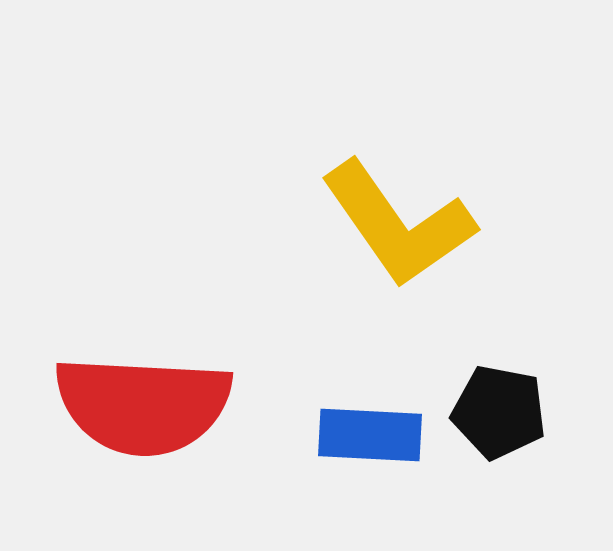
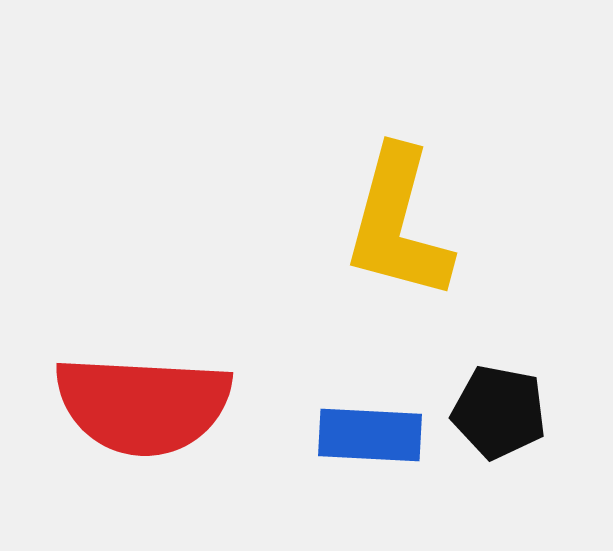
yellow L-shape: rotated 50 degrees clockwise
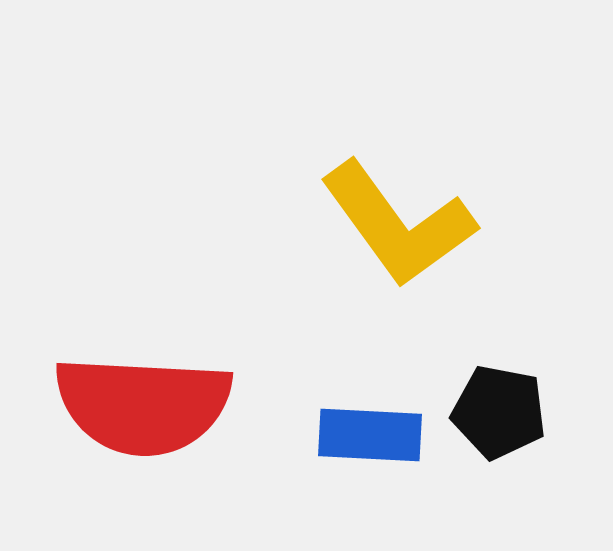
yellow L-shape: rotated 51 degrees counterclockwise
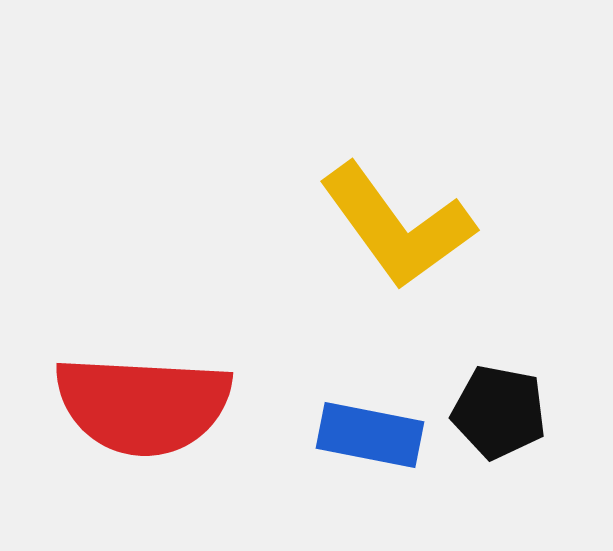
yellow L-shape: moved 1 px left, 2 px down
blue rectangle: rotated 8 degrees clockwise
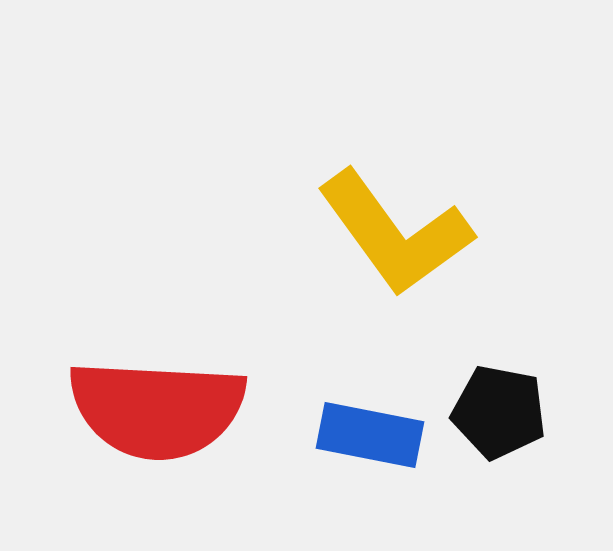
yellow L-shape: moved 2 px left, 7 px down
red semicircle: moved 14 px right, 4 px down
